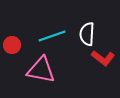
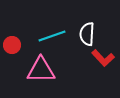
red L-shape: rotated 10 degrees clockwise
pink triangle: rotated 12 degrees counterclockwise
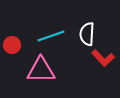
cyan line: moved 1 px left
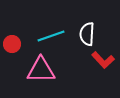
red circle: moved 1 px up
red L-shape: moved 2 px down
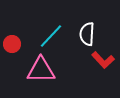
cyan line: rotated 28 degrees counterclockwise
